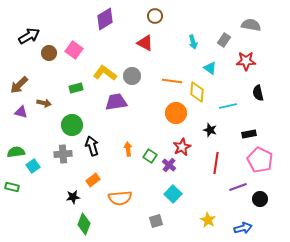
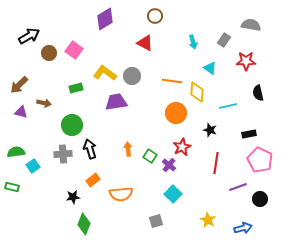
black arrow at (92, 146): moved 2 px left, 3 px down
orange semicircle at (120, 198): moved 1 px right, 4 px up
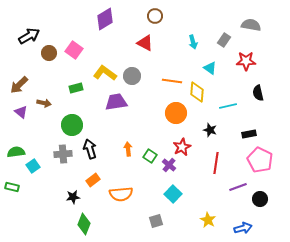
purple triangle at (21, 112): rotated 24 degrees clockwise
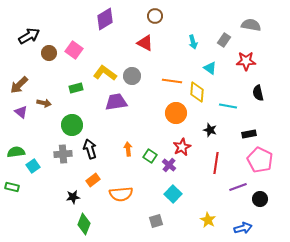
cyan line at (228, 106): rotated 24 degrees clockwise
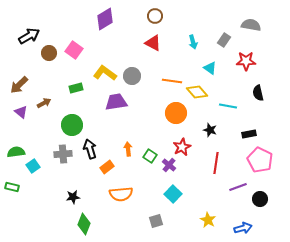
red triangle at (145, 43): moved 8 px right
yellow diamond at (197, 92): rotated 45 degrees counterclockwise
brown arrow at (44, 103): rotated 40 degrees counterclockwise
orange rectangle at (93, 180): moved 14 px right, 13 px up
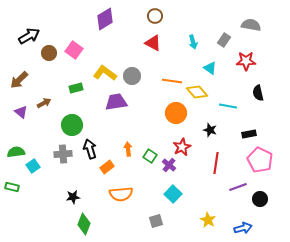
brown arrow at (19, 85): moved 5 px up
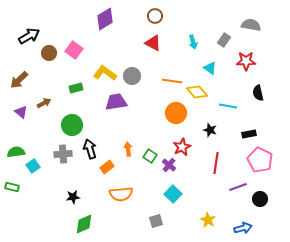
green diamond at (84, 224): rotated 45 degrees clockwise
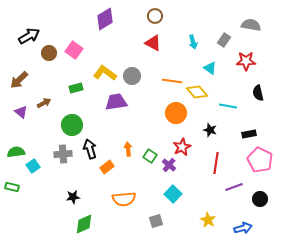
purple line at (238, 187): moved 4 px left
orange semicircle at (121, 194): moved 3 px right, 5 px down
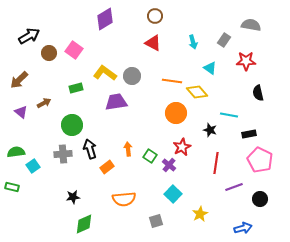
cyan line at (228, 106): moved 1 px right, 9 px down
yellow star at (208, 220): moved 8 px left, 6 px up; rotated 14 degrees clockwise
